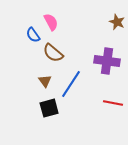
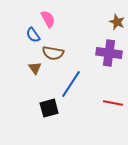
pink semicircle: moved 3 px left, 3 px up
brown semicircle: rotated 30 degrees counterclockwise
purple cross: moved 2 px right, 8 px up
brown triangle: moved 10 px left, 13 px up
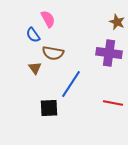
black square: rotated 12 degrees clockwise
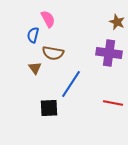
blue semicircle: rotated 49 degrees clockwise
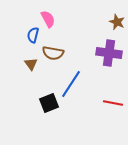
brown triangle: moved 4 px left, 4 px up
black square: moved 5 px up; rotated 18 degrees counterclockwise
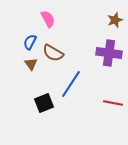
brown star: moved 2 px left, 2 px up; rotated 28 degrees clockwise
blue semicircle: moved 3 px left, 7 px down; rotated 14 degrees clockwise
brown semicircle: rotated 20 degrees clockwise
black square: moved 5 px left
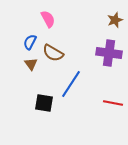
black square: rotated 30 degrees clockwise
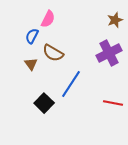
pink semicircle: rotated 54 degrees clockwise
blue semicircle: moved 2 px right, 6 px up
purple cross: rotated 35 degrees counterclockwise
black square: rotated 36 degrees clockwise
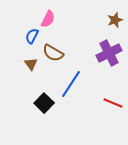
red line: rotated 12 degrees clockwise
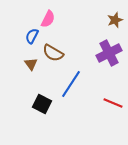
black square: moved 2 px left, 1 px down; rotated 18 degrees counterclockwise
